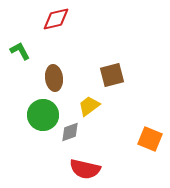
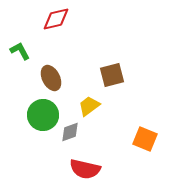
brown ellipse: moved 3 px left; rotated 20 degrees counterclockwise
orange square: moved 5 px left
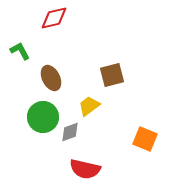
red diamond: moved 2 px left, 1 px up
green circle: moved 2 px down
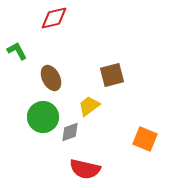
green L-shape: moved 3 px left
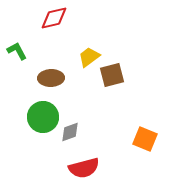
brown ellipse: rotated 65 degrees counterclockwise
yellow trapezoid: moved 49 px up
red semicircle: moved 1 px left, 1 px up; rotated 28 degrees counterclockwise
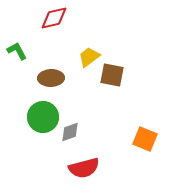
brown square: rotated 25 degrees clockwise
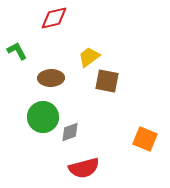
brown square: moved 5 px left, 6 px down
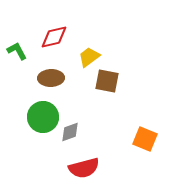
red diamond: moved 19 px down
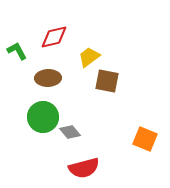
brown ellipse: moved 3 px left
gray diamond: rotated 70 degrees clockwise
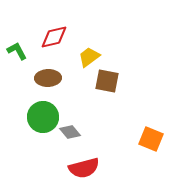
orange square: moved 6 px right
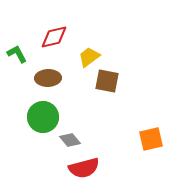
green L-shape: moved 3 px down
gray diamond: moved 8 px down
orange square: rotated 35 degrees counterclockwise
